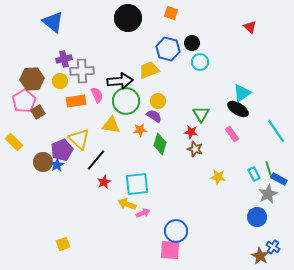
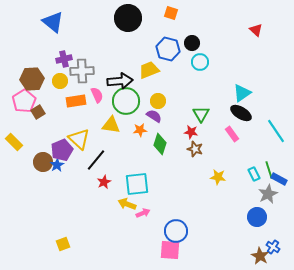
red triangle at (250, 27): moved 6 px right, 3 px down
black ellipse at (238, 109): moved 3 px right, 4 px down
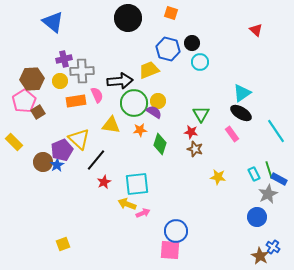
green circle at (126, 101): moved 8 px right, 2 px down
purple semicircle at (154, 116): moved 4 px up
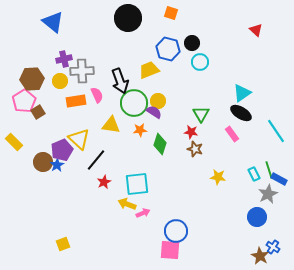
black arrow at (120, 81): rotated 75 degrees clockwise
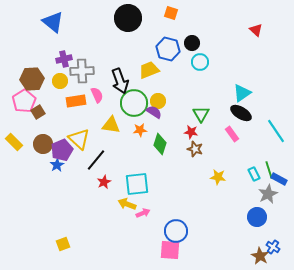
brown circle at (43, 162): moved 18 px up
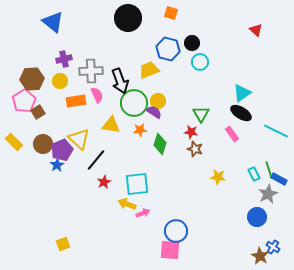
gray cross at (82, 71): moved 9 px right
cyan line at (276, 131): rotated 30 degrees counterclockwise
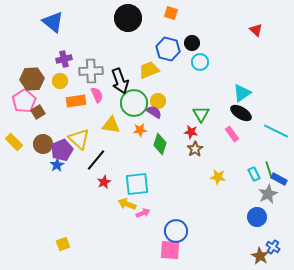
brown star at (195, 149): rotated 21 degrees clockwise
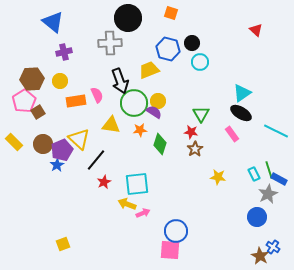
purple cross at (64, 59): moved 7 px up
gray cross at (91, 71): moved 19 px right, 28 px up
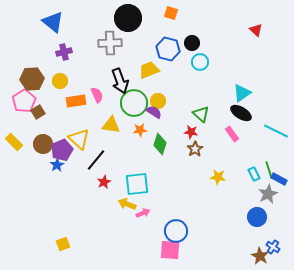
green triangle at (201, 114): rotated 18 degrees counterclockwise
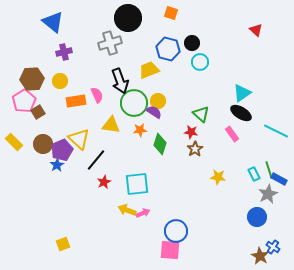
gray cross at (110, 43): rotated 15 degrees counterclockwise
yellow arrow at (127, 204): moved 6 px down
